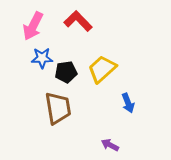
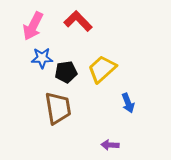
purple arrow: rotated 24 degrees counterclockwise
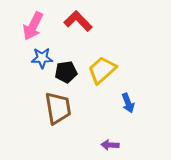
yellow trapezoid: moved 1 px down
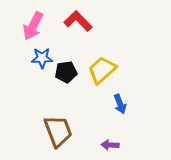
blue arrow: moved 8 px left, 1 px down
brown trapezoid: moved 23 px down; rotated 12 degrees counterclockwise
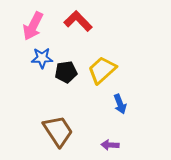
brown trapezoid: rotated 12 degrees counterclockwise
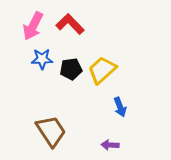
red L-shape: moved 8 px left, 3 px down
blue star: moved 1 px down
black pentagon: moved 5 px right, 3 px up
blue arrow: moved 3 px down
brown trapezoid: moved 7 px left
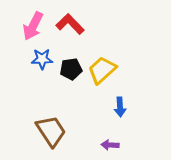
blue arrow: rotated 18 degrees clockwise
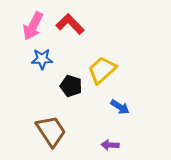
black pentagon: moved 17 px down; rotated 25 degrees clockwise
blue arrow: rotated 54 degrees counterclockwise
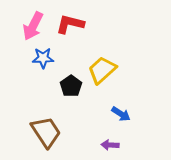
red L-shape: rotated 32 degrees counterclockwise
blue star: moved 1 px right, 1 px up
black pentagon: rotated 20 degrees clockwise
blue arrow: moved 1 px right, 7 px down
brown trapezoid: moved 5 px left, 1 px down
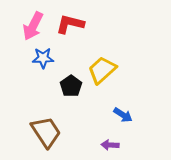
blue arrow: moved 2 px right, 1 px down
